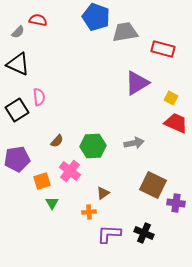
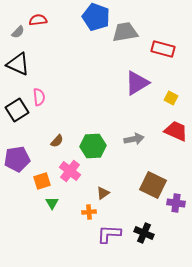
red semicircle: rotated 18 degrees counterclockwise
red trapezoid: moved 8 px down
gray arrow: moved 4 px up
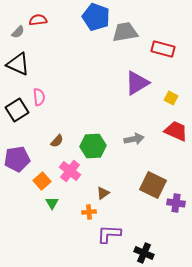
orange square: rotated 24 degrees counterclockwise
black cross: moved 20 px down
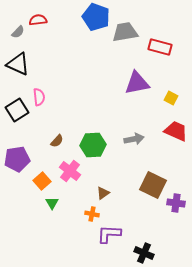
red rectangle: moved 3 px left, 2 px up
purple triangle: rotated 20 degrees clockwise
green hexagon: moved 1 px up
orange cross: moved 3 px right, 2 px down; rotated 16 degrees clockwise
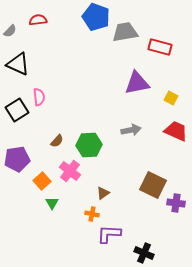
gray semicircle: moved 8 px left, 1 px up
gray arrow: moved 3 px left, 9 px up
green hexagon: moved 4 px left
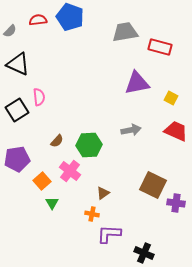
blue pentagon: moved 26 px left
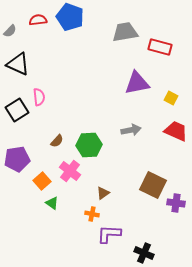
green triangle: rotated 24 degrees counterclockwise
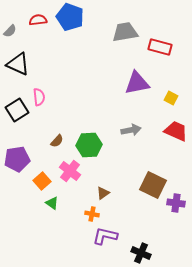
purple L-shape: moved 4 px left, 2 px down; rotated 10 degrees clockwise
black cross: moved 3 px left
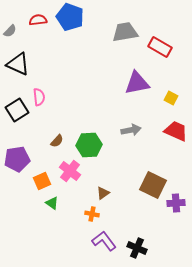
red rectangle: rotated 15 degrees clockwise
orange square: rotated 18 degrees clockwise
purple cross: rotated 12 degrees counterclockwise
purple L-shape: moved 1 px left, 5 px down; rotated 40 degrees clockwise
black cross: moved 4 px left, 5 px up
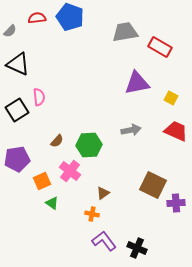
red semicircle: moved 1 px left, 2 px up
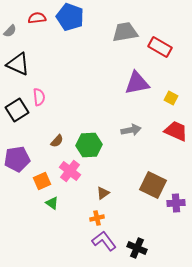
orange cross: moved 5 px right, 4 px down; rotated 24 degrees counterclockwise
